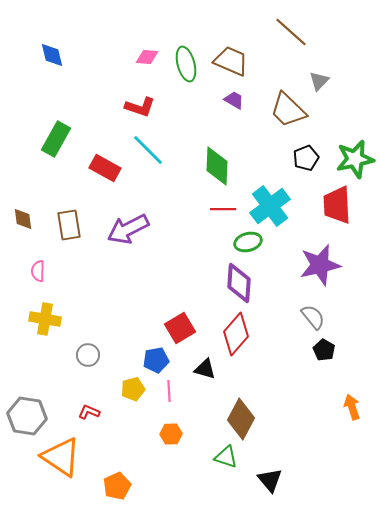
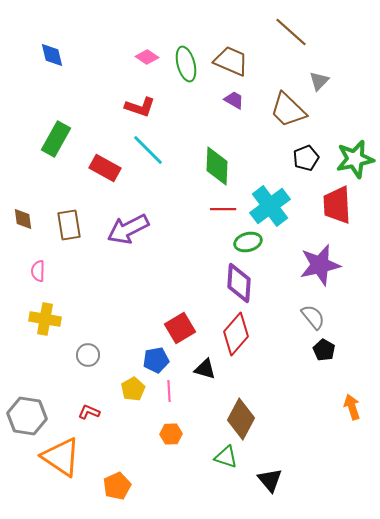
pink diamond at (147, 57): rotated 30 degrees clockwise
yellow pentagon at (133, 389): rotated 15 degrees counterclockwise
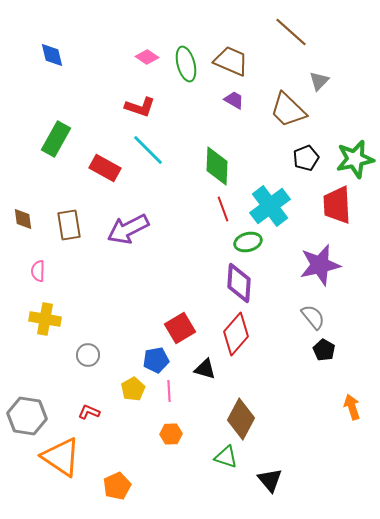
red line at (223, 209): rotated 70 degrees clockwise
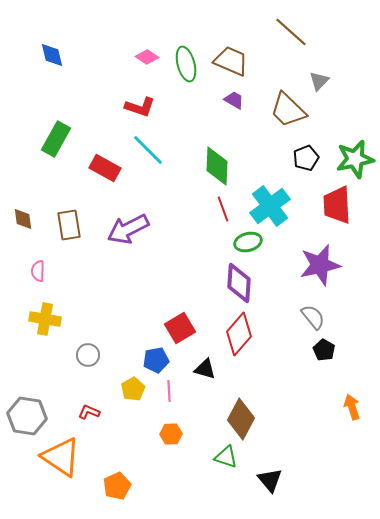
red diamond at (236, 334): moved 3 px right
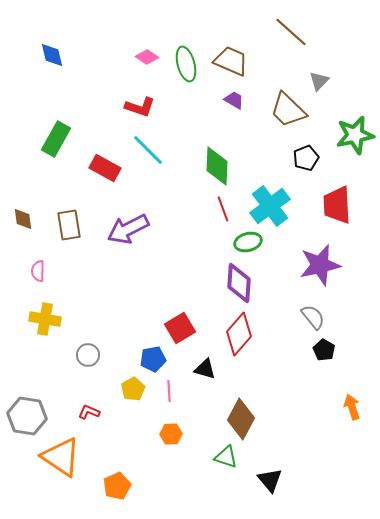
green star at (355, 159): moved 24 px up
blue pentagon at (156, 360): moved 3 px left, 1 px up
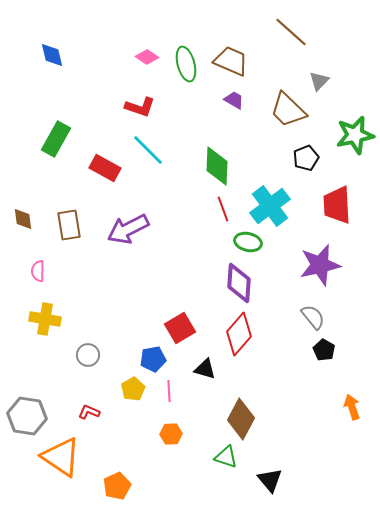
green ellipse at (248, 242): rotated 28 degrees clockwise
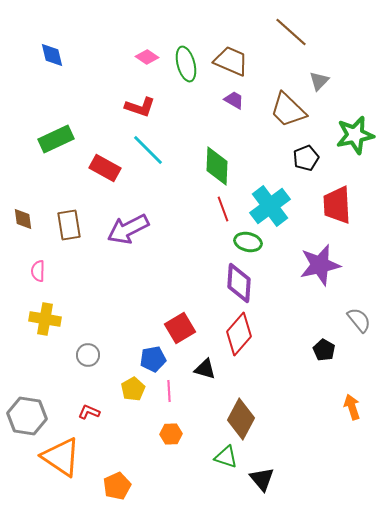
green rectangle at (56, 139): rotated 36 degrees clockwise
gray semicircle at (313, 317): moved 46 px right, 3 px down
black triangle at (270, 480): moved 8 px left, 1 px up
